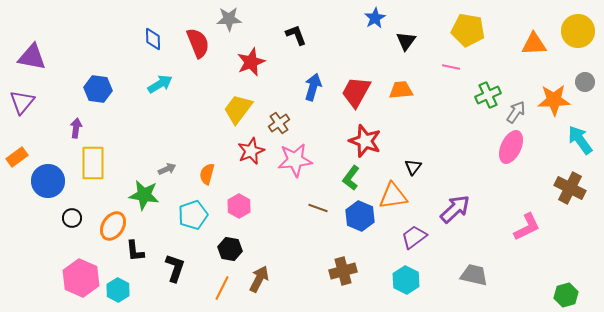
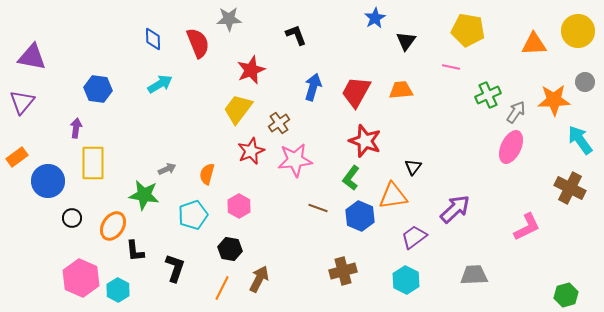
red star at (251, 62): moved 8 px down
gray trapezoid at (474, 275): rotated 16 degrees counterclockwise
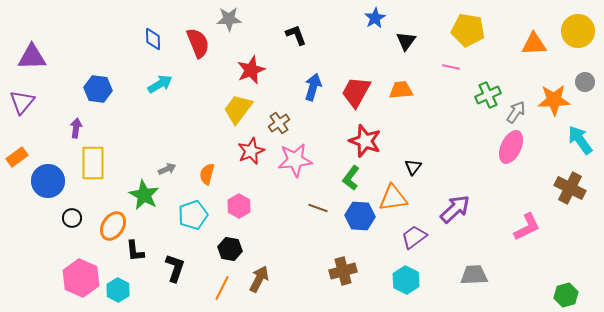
purple triangle at (32, 57): rotated 12 degrees counterclockwise
green star at (144, 195): rotated 20 degrees clockwise
orange triangle at (393, 196): moved 2 px down
blue hexagon at (360, 216): rotated 20 degrees counterclockwise
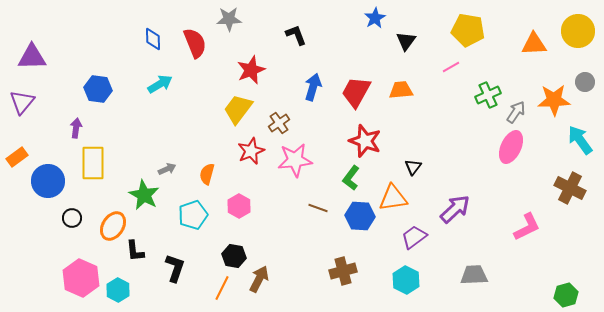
red semicircle at (198, 43): moved 3 px left
pink line at (451, 67): rotated 42 degrees counterclockwise
black hexagon at (230, 249): moved 4 px right, 7 px down
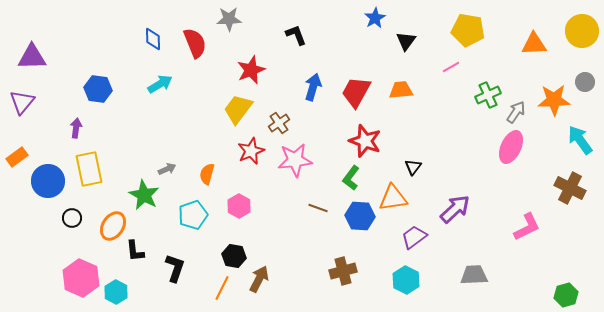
yellow circle at (578, 31): moved 4 px right
yellow rectangle at (93, 163): moved 4 px left, 6 px down; rotated 12 degrees counterclockwise
cyan hexagon at (118, 290): moved 2 px left, 2 px down
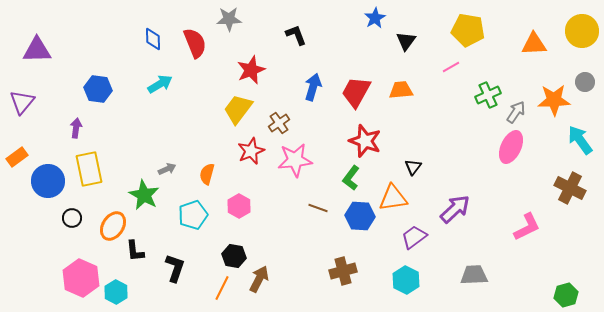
purple triangle at (32, 57): moved 5 px right, 7 px up
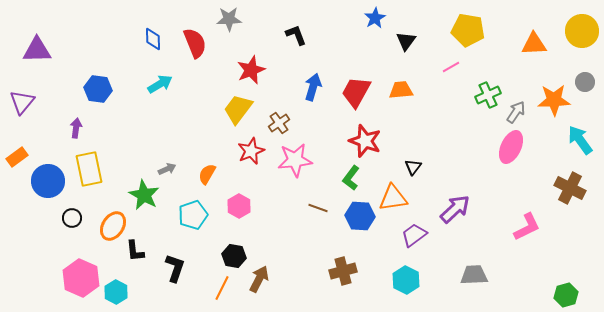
orange semicircle at (207, 174): rotated 15 degrees clockwise
purple trapezoid at (414, 237): moved 2 px up
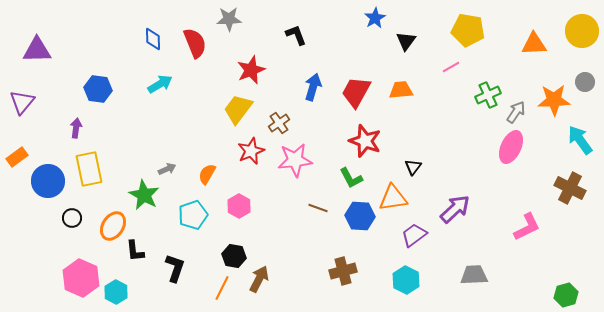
green L-shape at (351, 178): rotated 65 degrees counterclockwise
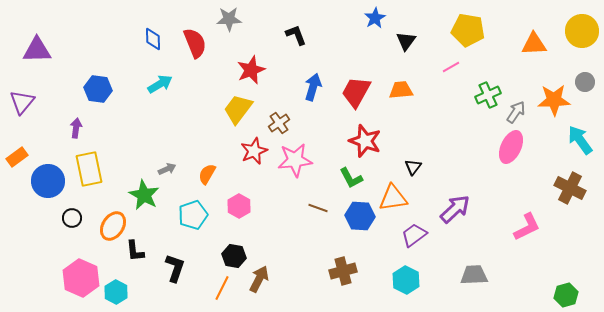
red star at (251, 151): moved 3 px right
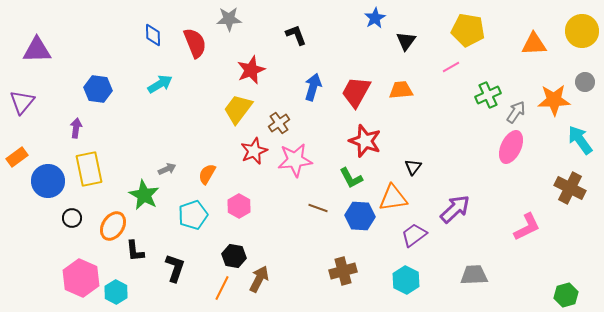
blue diamond at (153, 39): moved 4 px up
